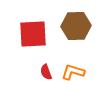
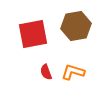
brown hexagon: rotated 8 degrees counterclockwise
red square: rotated 8 degrees counterclockwise
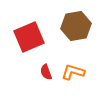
red square: moved 4 px left, 3 px down; rotated 12 degrees counterclockwise
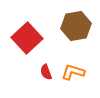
red square: moved 2 px left, 1 px down; rotated 20 degrees counterclockwise
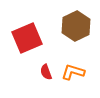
brown hexagon: rotated 16 degrees counterclockwise
red square: rotated 20 degrees clockwise
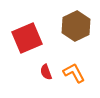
orange L-shape: moved 1 px right, 1 px down; rotated 45 degrees clockwise
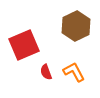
red square: moved 3 px left, 7 px down
orange L-shape: moved 1 px up
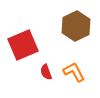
red square: moved 1 px left
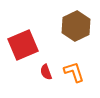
orange L-shape: rotated 10 degrees clockwise
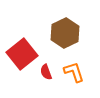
brown hexagon: moved 11 px left, 7 px down
red square: moved 1 px left, 9 px down; rotated 16 degrees counterclockwise
